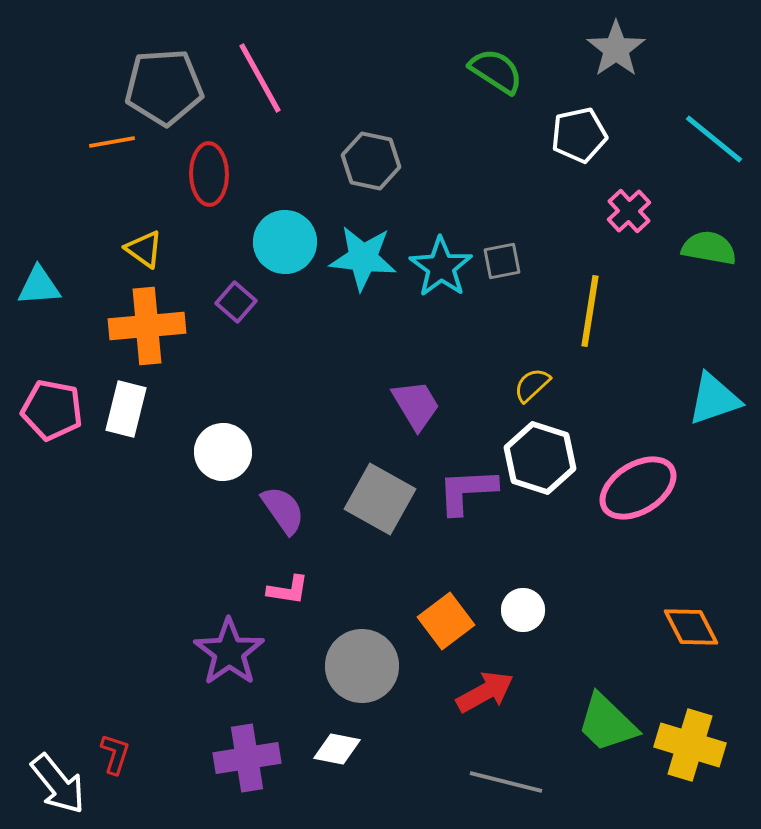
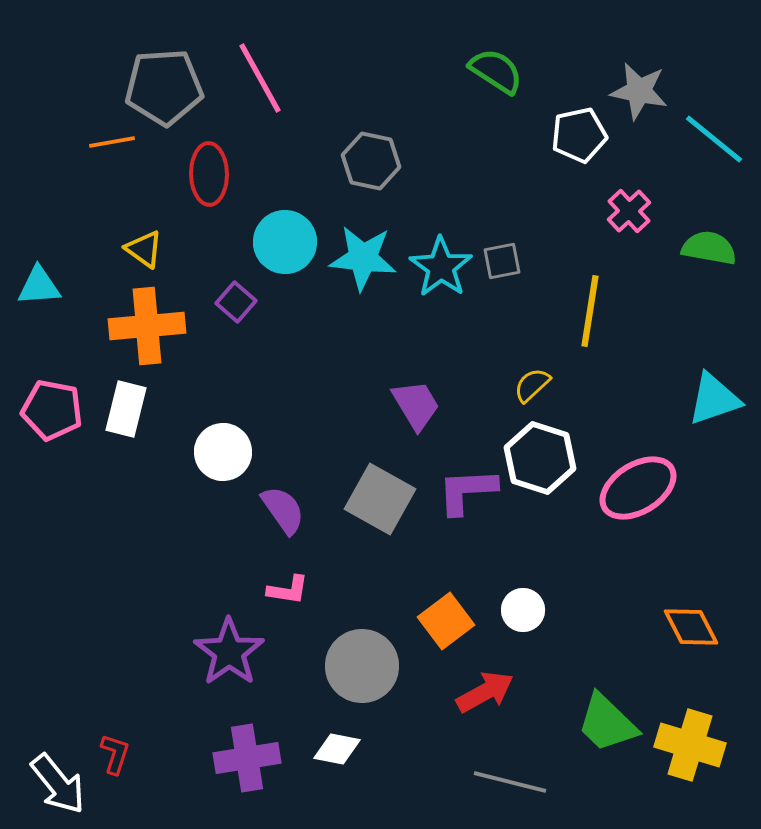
gray star at (616, 49): moved 23 px right, 42 px down; rotated 26 degrees counterclockwise
gray line at (506, 782): moved 4 px right
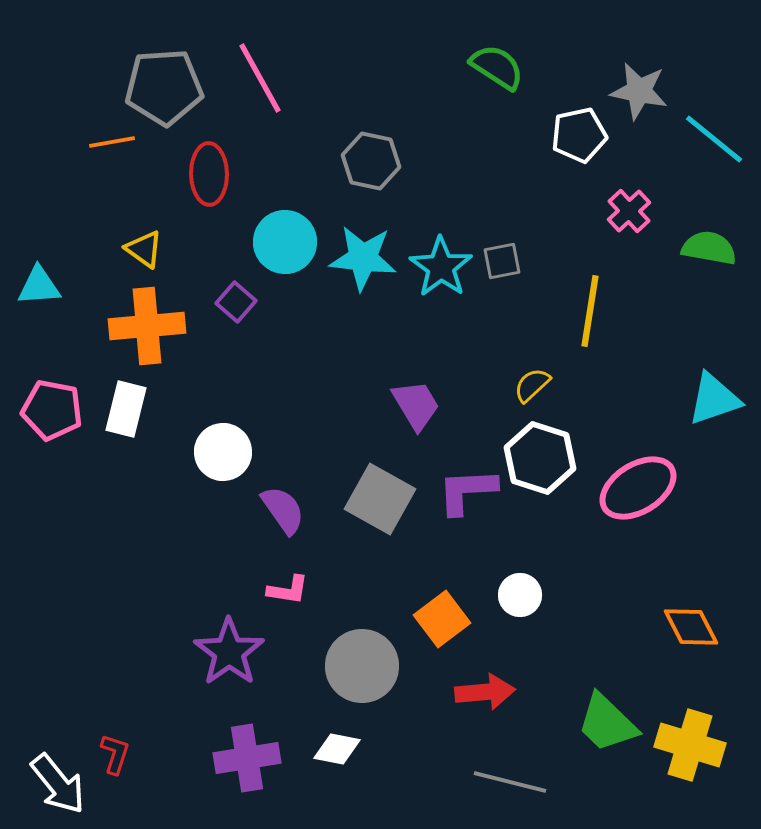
green semicircle at (496, 71): moved 1 px right, 4 px up
white circle at (523, 610): moved 3 px left, 15 px up
orange square at (446, 621): moved 4 px left, 2 px up
red arrow at (485, 692): rotated 24 degrees clockwise
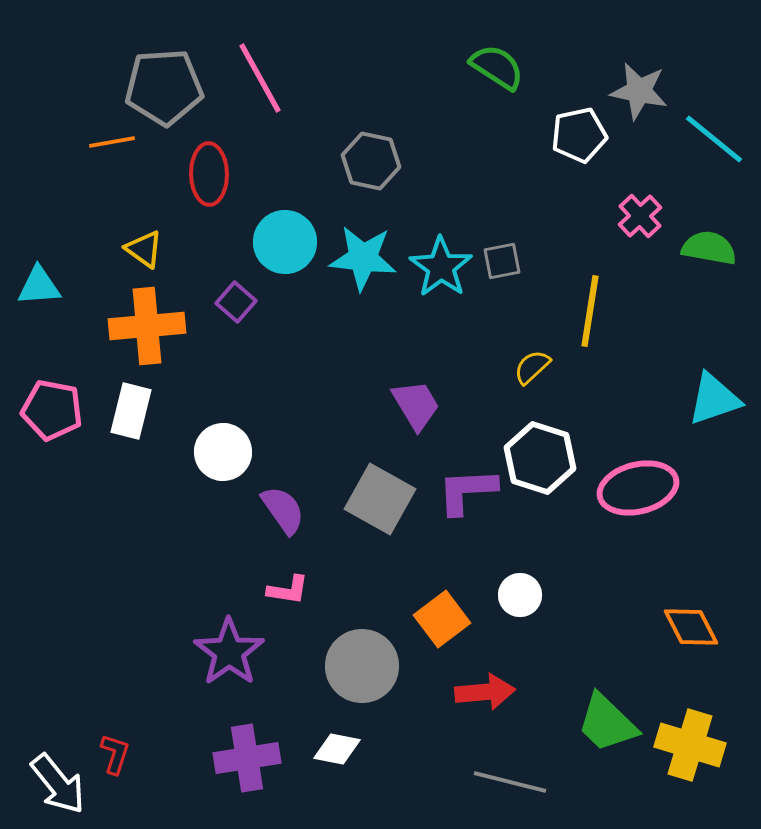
pink cross at (629, 211): moved 11 px right, 5 px down
yellow semicircle at (532, 385): moved 18 px up
white rectangle at (126, 409): moved 5 px right, 2 px down
pink ellipse at (638, 488): rotated 18 degrees clockwise
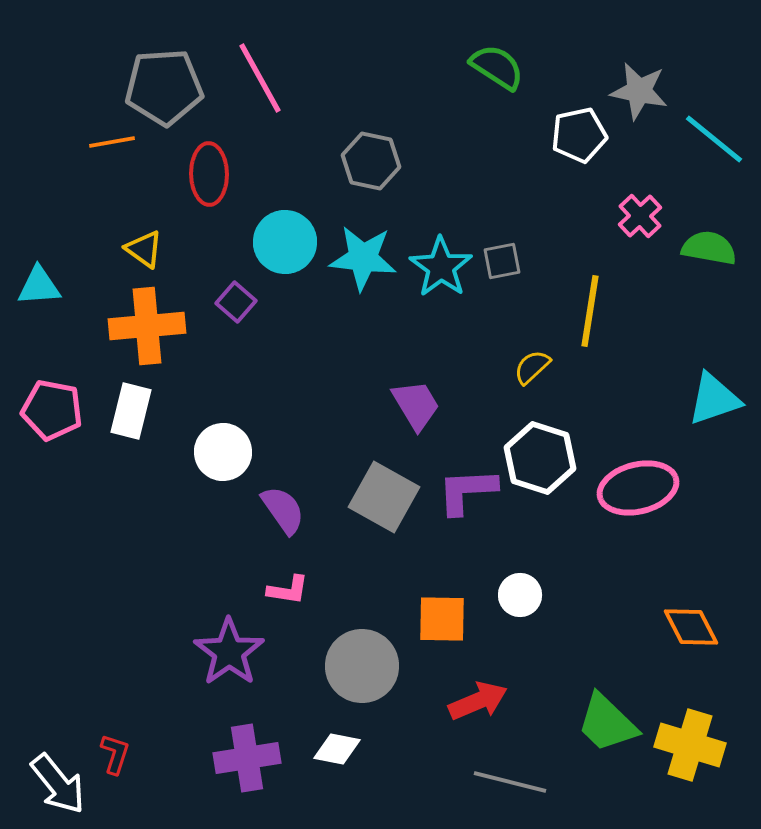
gray square at (380, 499): moved 4 px right, 2 px up
orange square at (442, 619): rotated 38 degrees clockwise
red arrow at (485, 692): moved 7 px left, 9 px down; rotated 18 degrees counterclockwise
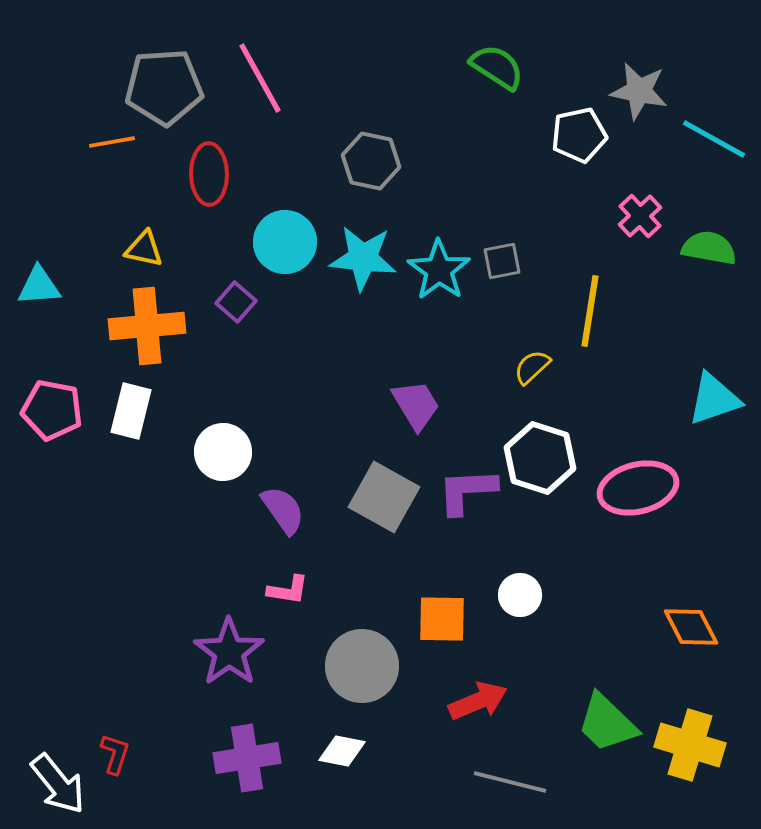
cyan line at (714, 139): rotated 10 degrees counterclockwise
yellow triangle at (144, 249): rotated 24 degrees counterclockwise
cyan star at (441, 267): moved 2 px left, 3 px down
white diamond at (337, 749): moved 5 px right, 2 px down
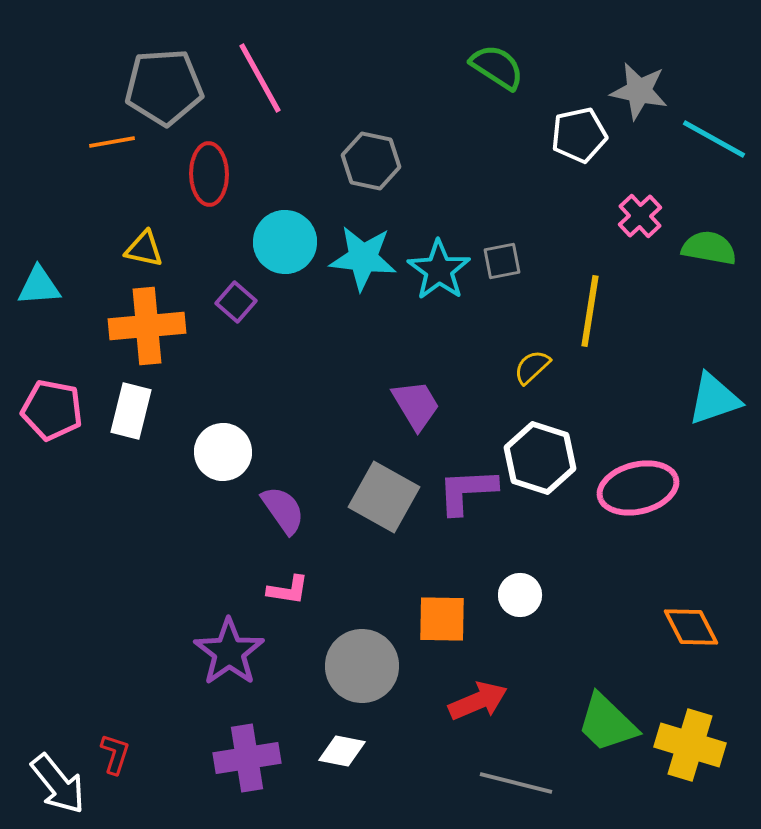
gray line at (510, 782): moved 6 px right, 1 px down
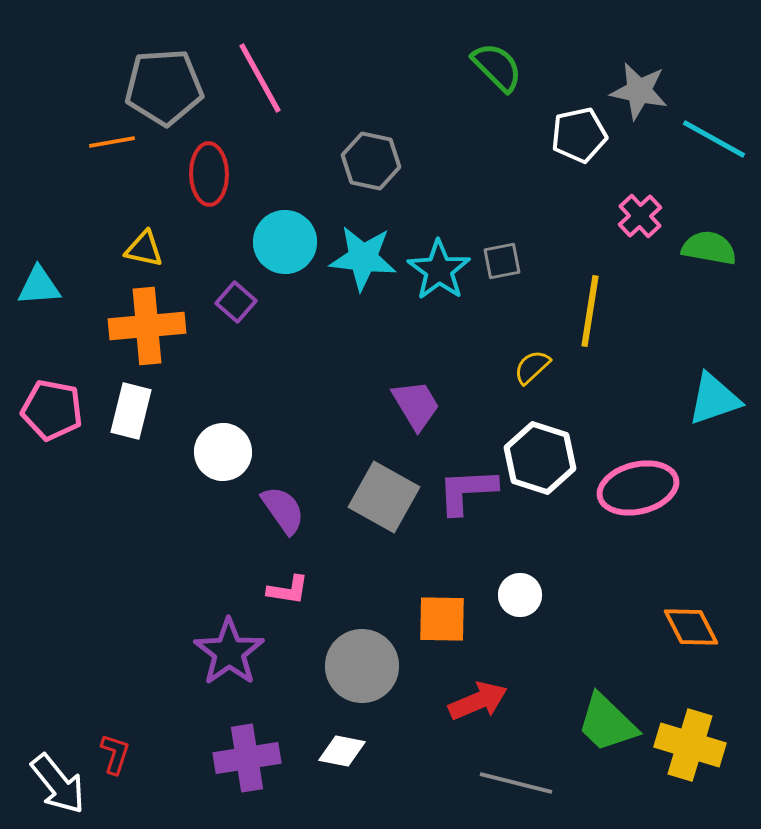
green semicircle at (497, 67): rotated 12 degrees clockwise
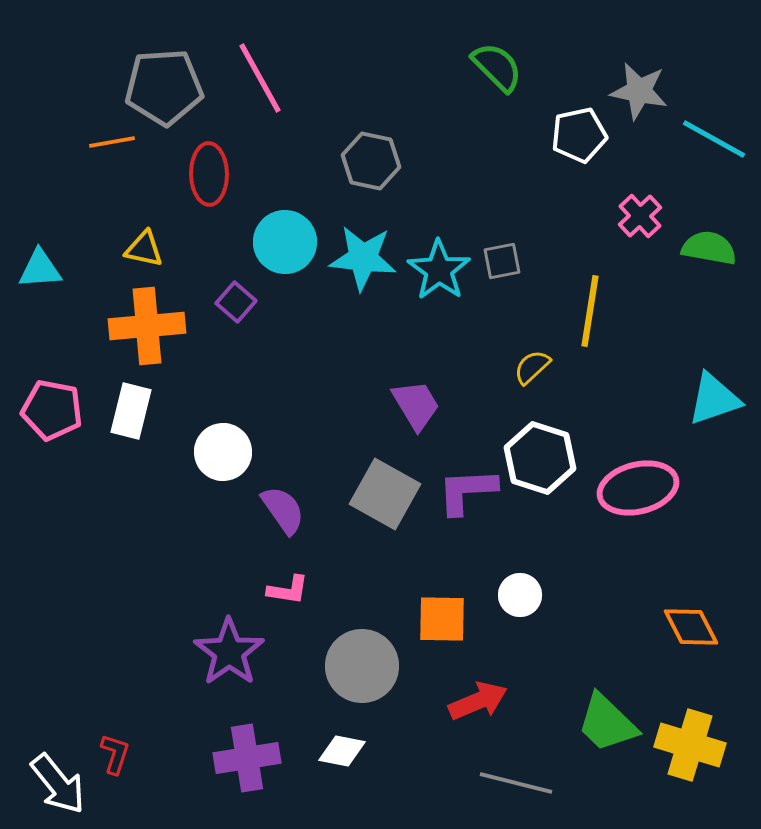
cyan triangle at (39, 286): moved 1 px right, 17 px up
gray square at (384, 497): moved 1 px right, 3 px up
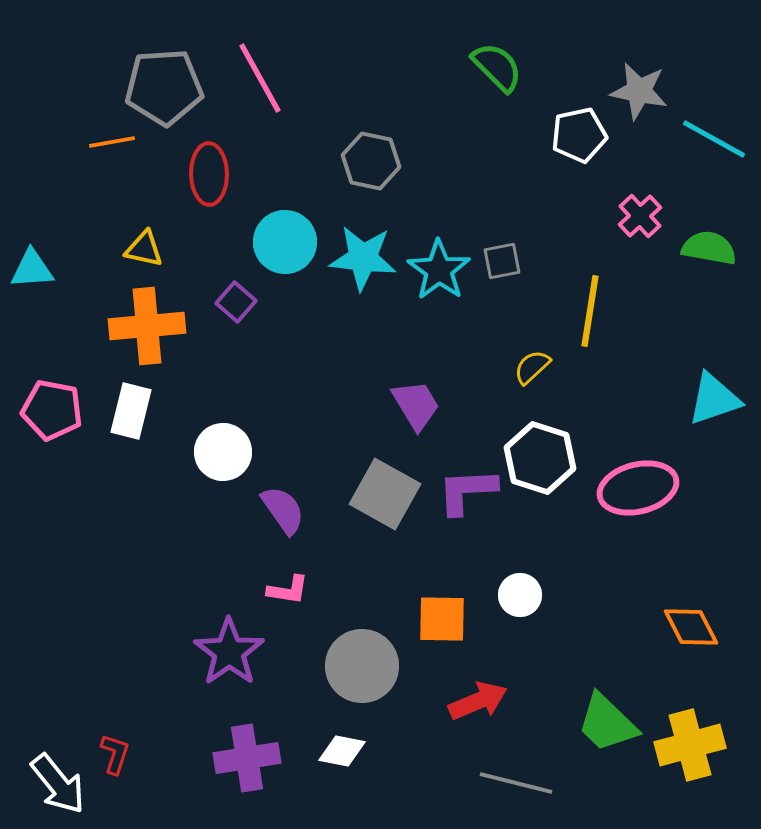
cyan triangle at (40, 269): moved 8 px left
yellow cross at (690, 745): rotated 32 degrees counterclockwise
